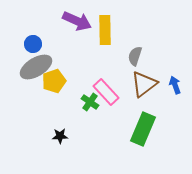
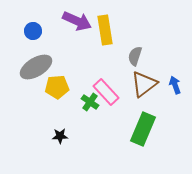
yellow rectangle: rotated 8 degrees counterclockwise
blue circle: moved 13 px up
yellow pentagon: moved 3 px right, 6 px down; rotated 15 degrees clockwise
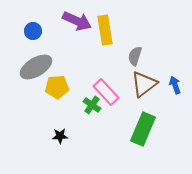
green cross: moved 2 px right, 3 px down
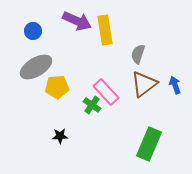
gray semicircle: moved 3 px right, 2 px up
green rectangle: moved 6 px right, 15 px down
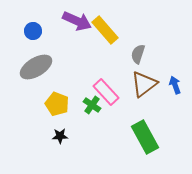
yellow rectangle: rotated 32 degrees counterclockwise
yellow pentagon: moved 17 px down; rotated 25 degrees clockwise
green rectangle: moved 4 px left, 7 px up; rotated 52 degrees counterclockwise
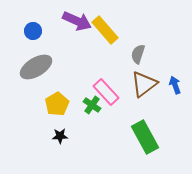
yellow pentagon: rotated 20 degrees clockwise
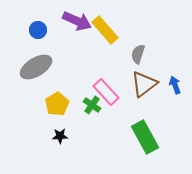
blue circle: moved 5 px right, 1 px up
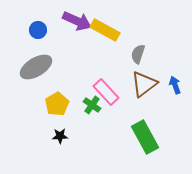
yellow rectangle: rotated 20 degrees counterclockwise
